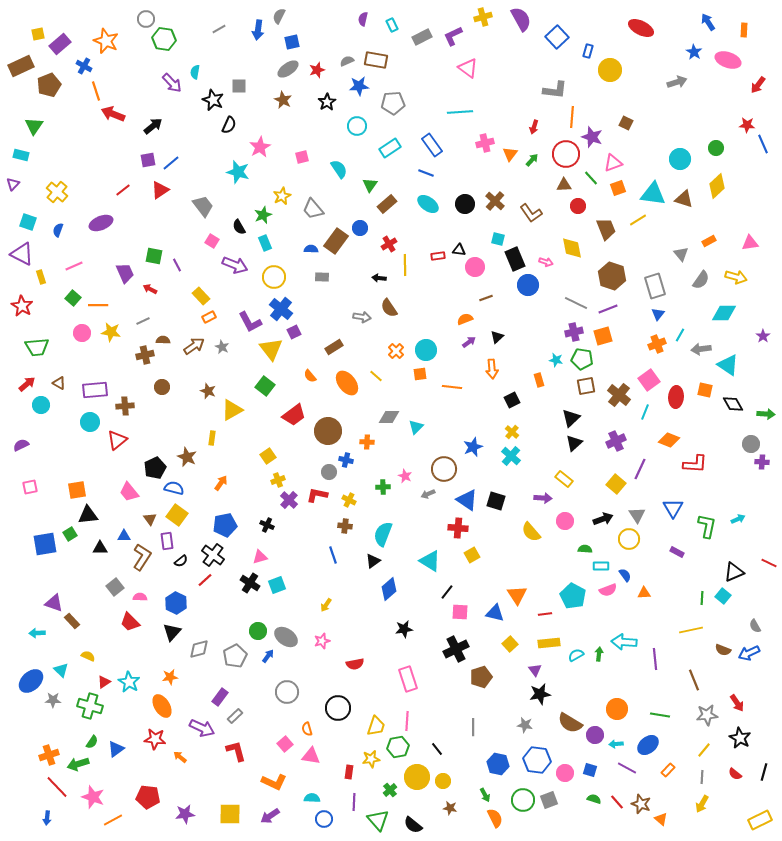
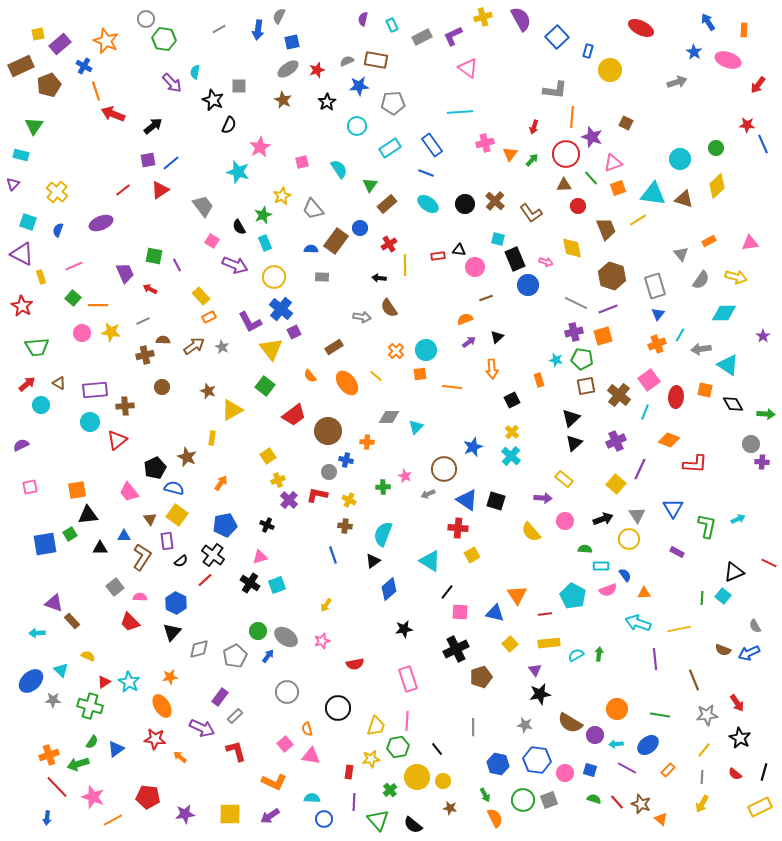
pink square at (302, 157): moved 5 px down
yellow line at (691, 630): moved 12 px left, 1 px up
cyan arrow at (624, 642): moved 14 px right, 19 px up; rotated 15 degrees clockwise
yellow rectangle at (760, 820): moved 13 px up
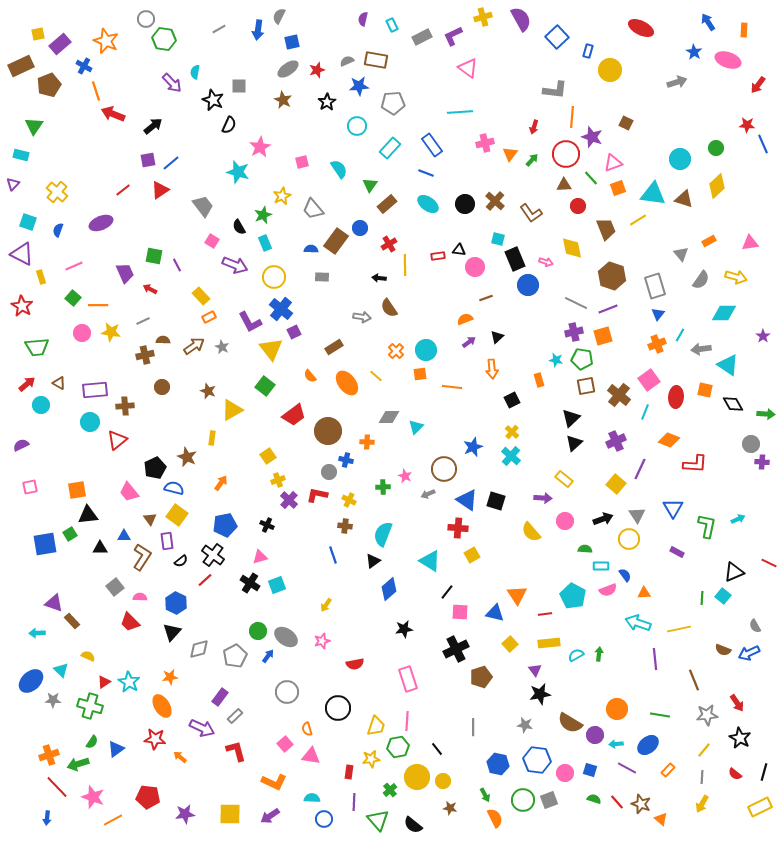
cyan rectangle at (390, 148): rotated 15 degrees counterclockwise
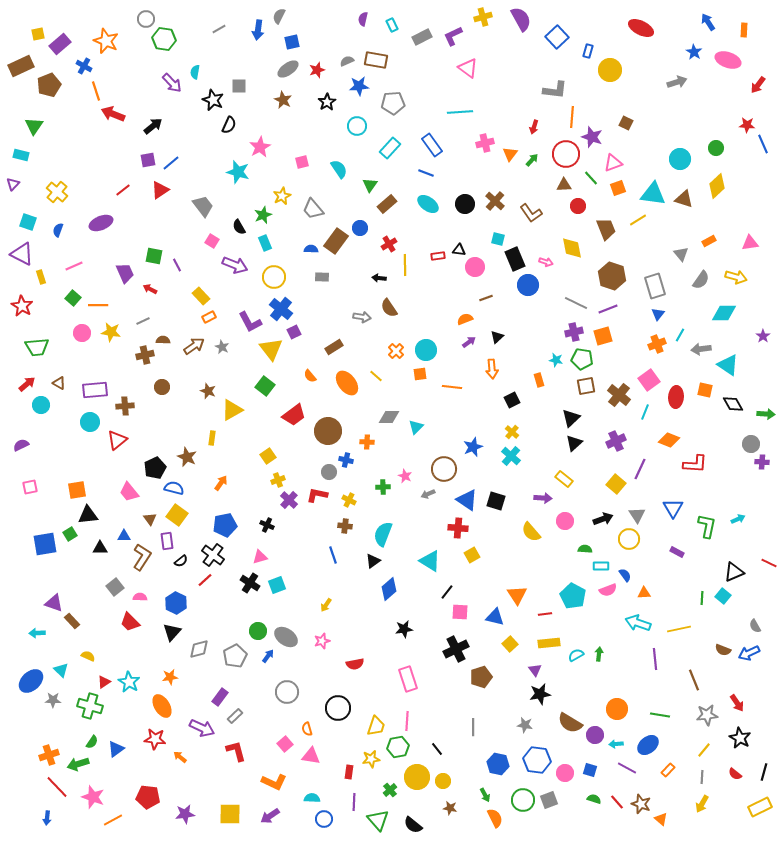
blue triangle at (495, 613): moved 4 px down
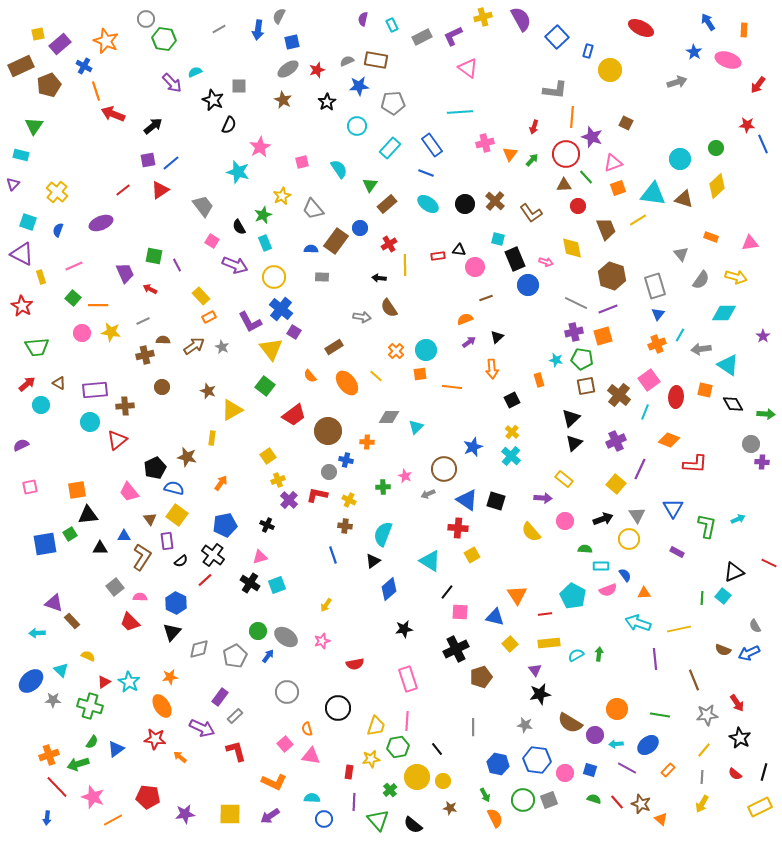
cyan semicircle at (195, 72): rotated 56 degrees clockwise
green line at (591, 178): moved 5 px left, 1 px up
orange rectangle at (709, 241): moved 2 px right, 4 px up; rotated 48 degrees clockwise
purple square at (294, 332): rotated 32 degrees counterclockwise
brown star at (187, 457): rotated 12 degrees counterclockwise
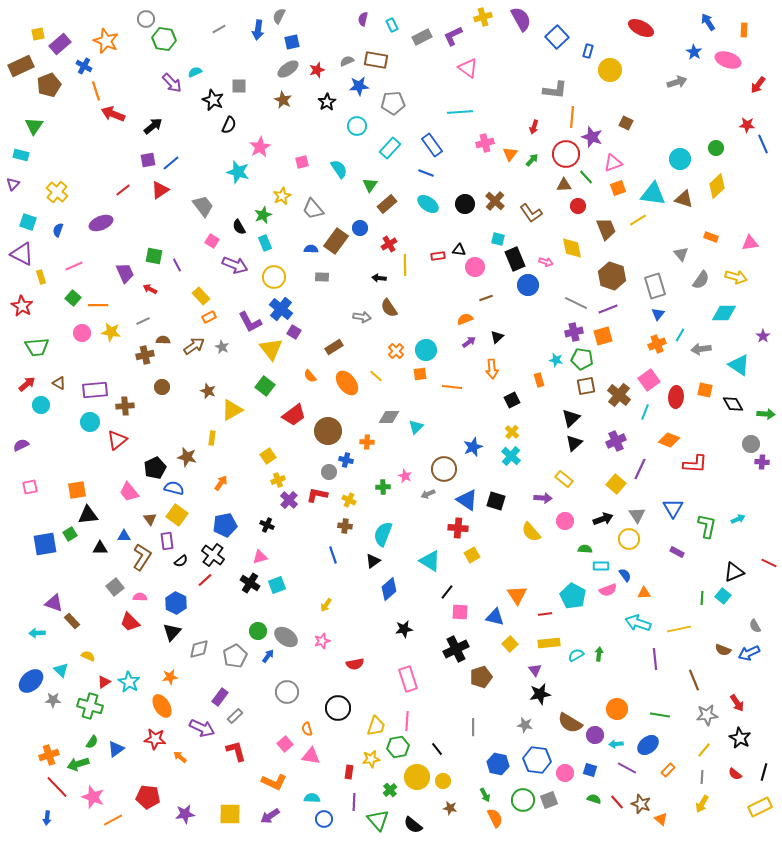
cyan triangle at (728, 365): moved 11 px right
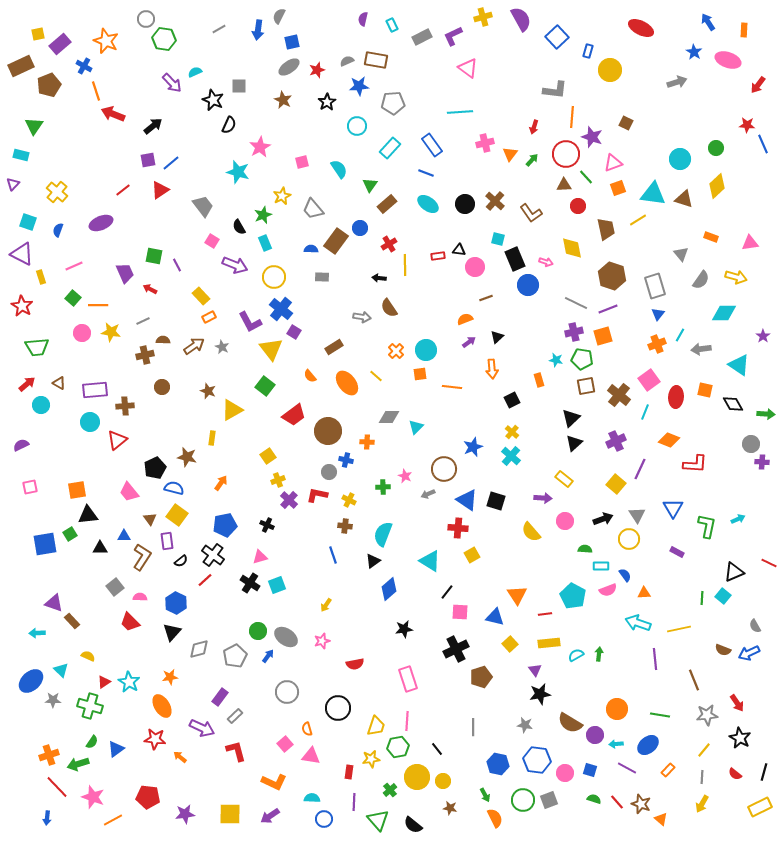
gray ellipse at (288, 69): moved 1 px right, 2 px up
brown trapezoid at (606, 229): rotated 10 degrees clockwise
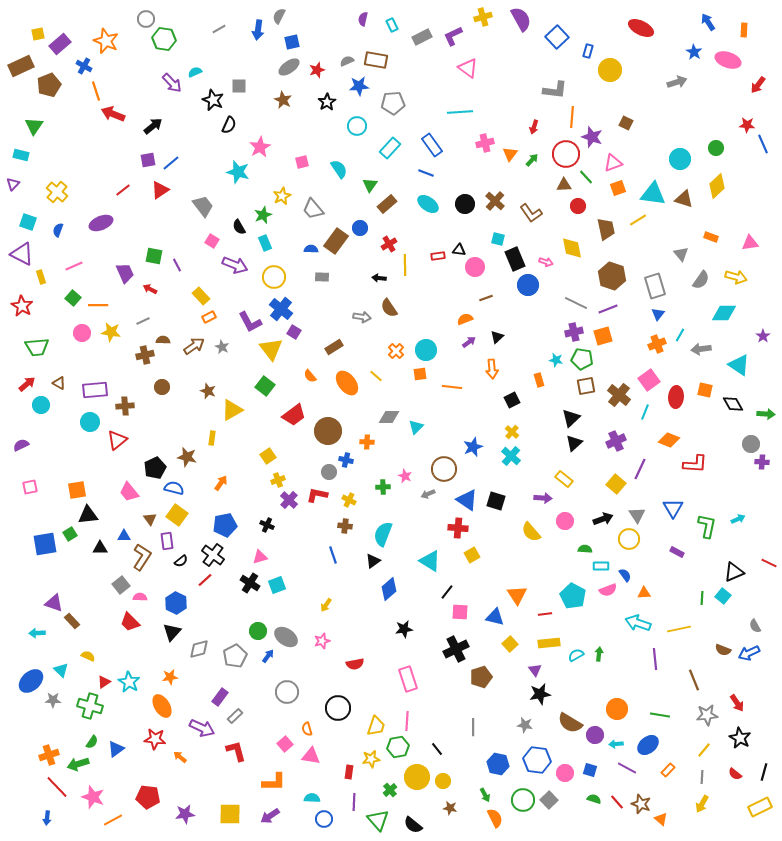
gray square at (115, 587): moved 6 px right, 2 px up
orange L-shape at (274, 782): rotated 25 degrees counterclockwise
gray square at (549, 800): rotated 24 degrees counterclockwise
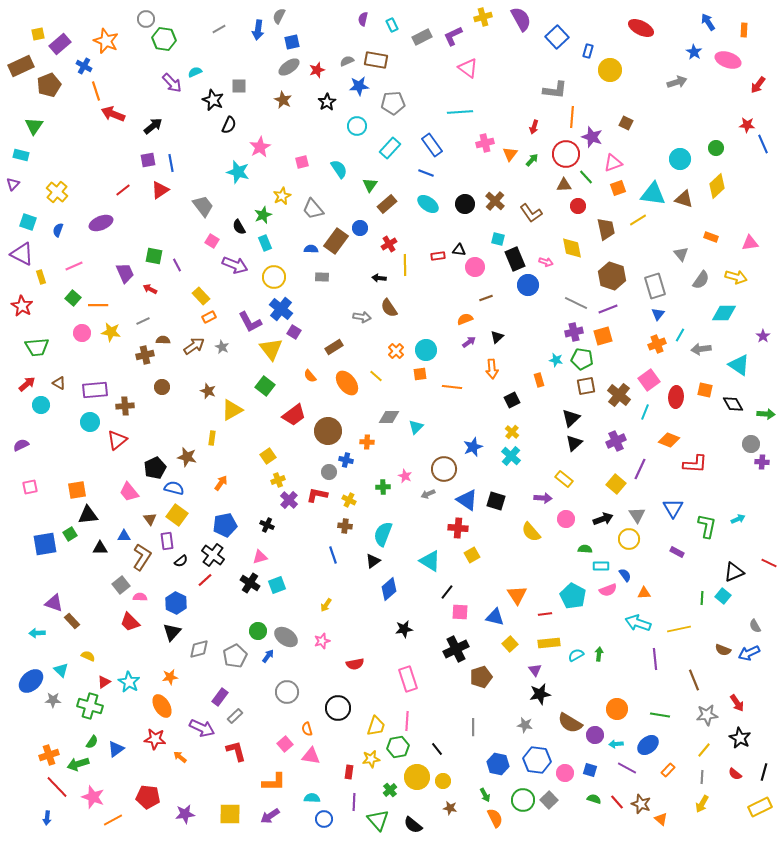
blue line at (171, 163): rotated 60 degrees counterclockwise
pink circle at (565, 521): moved 1 px right, 2 px up
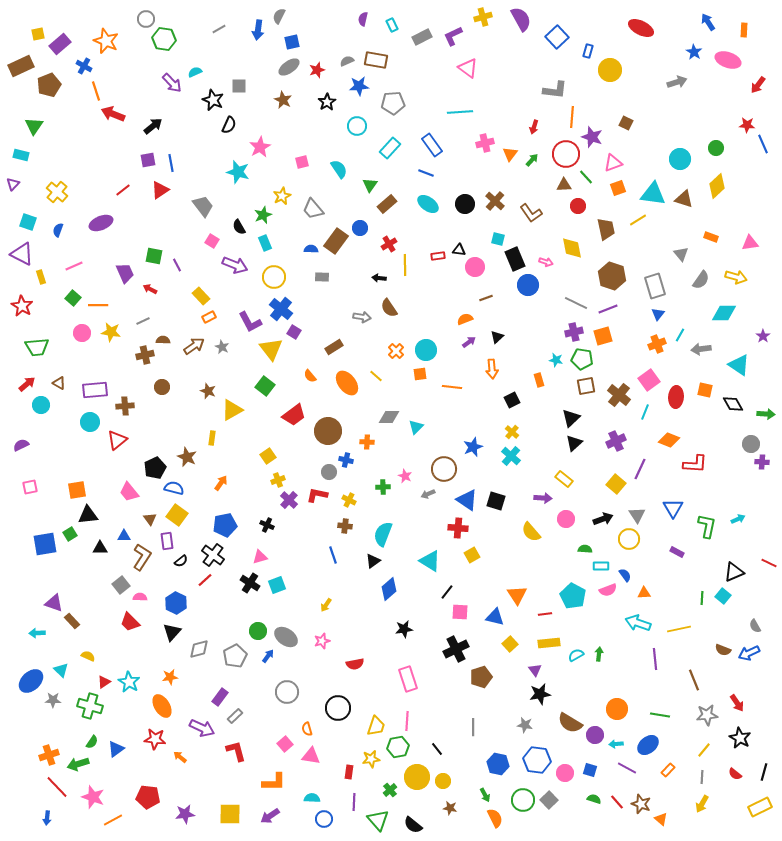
brown star at (187, 457): rotated 12 degrees clockwise
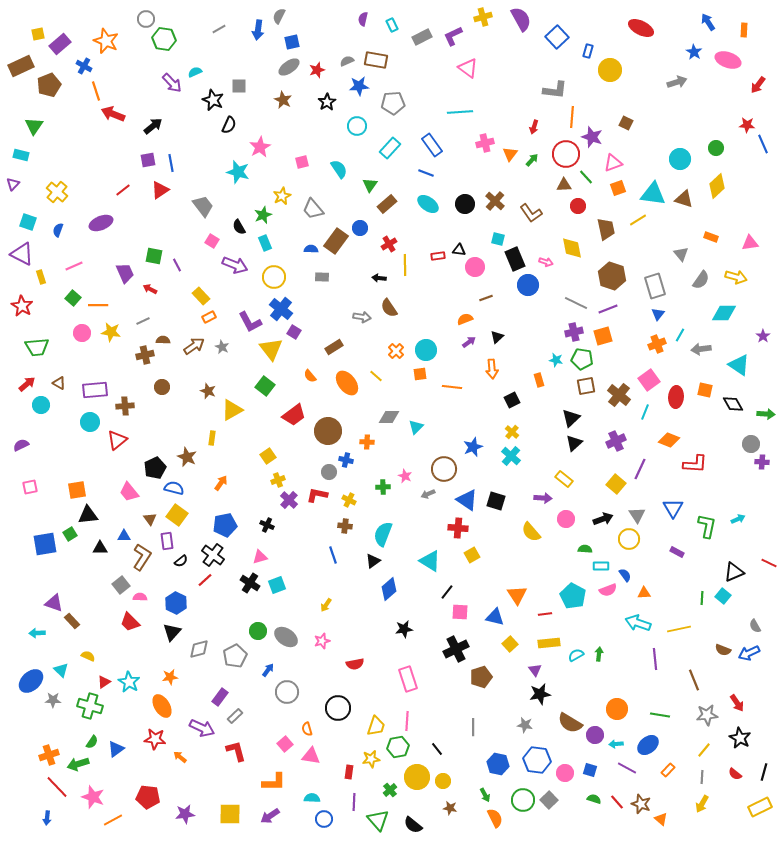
blue arrow at (268, 656): moved 14 px down
